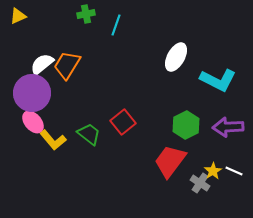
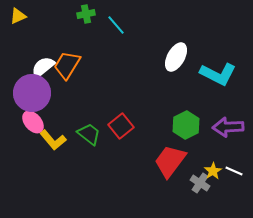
cyan line: rotated 60 degrees counterclockwise
white semicircle: moved 1 px right, 3 px down
cyan L-shape: moved 6 px up
red square: moved 2 px left, 4 px down
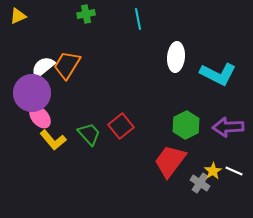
cyan line: moved 22 px right, 6 px up; rotated 30 degrees clockwise
white ellipse: rotated 24 degrees counterclockwise
pink ellipse: moved 7 px right, 5 px up
green trapezoid: rotated 10 degrees clockwise
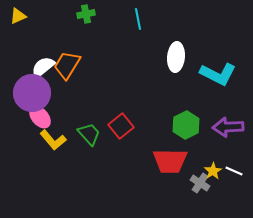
red trapezoid: rotated 126 degrees counterclockwise
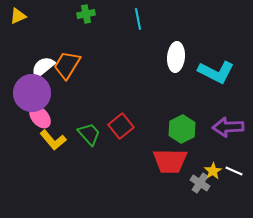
cyan L-shape: moved 2 px left, 2 px up
green hexagon: moved 4 px left, 4 px down
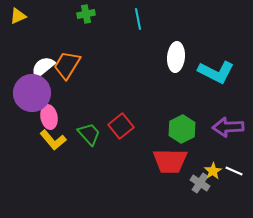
pink ellipse: moved 9 px right; rotated 30 degrees clockwise
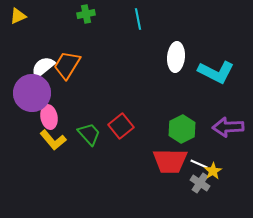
white line: moved 35 px left, 7 px up
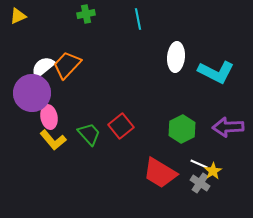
orange trapezoid: rotated 12 degrees clockwise
red trapezoid: moved 10 px left, 12 px down; rotated 30 degrees clockwise
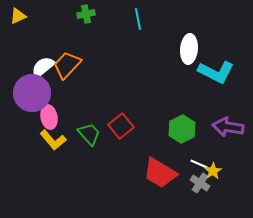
white ellipse: moved 13 px right, 8 px up
purple arrow: rotated 12 degrees clockwise
